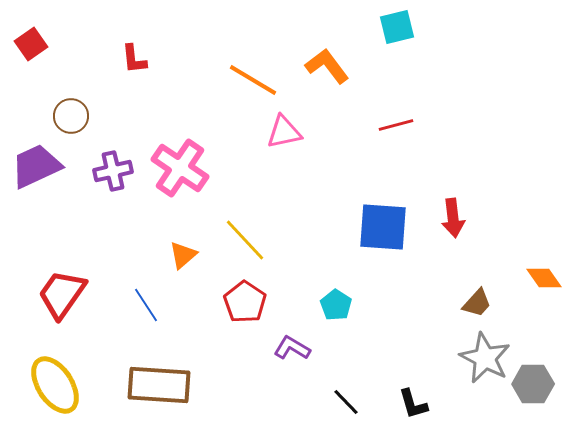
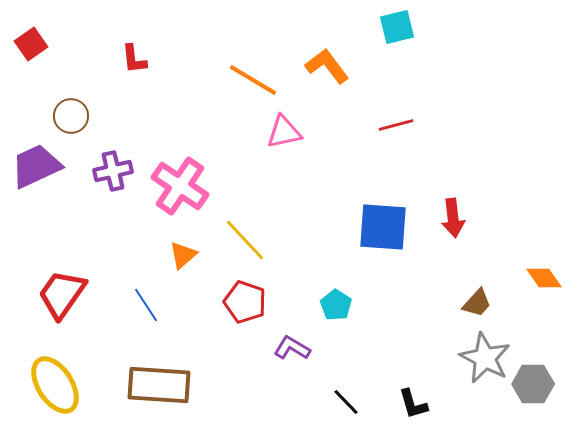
pink cross: moved 18 px down
red pentagon: rotated 15 degrees counterclockwise
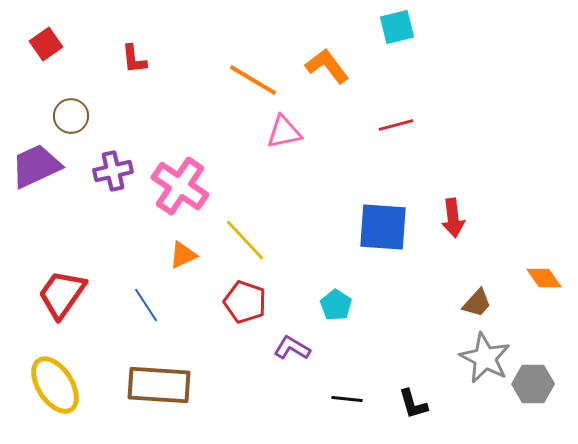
red square: moved 15 px right
orange triangle: rotated 16 degrees clockwise
black line: moved 1 px right, 3 px up; rotated 40 degrees counterclockwise
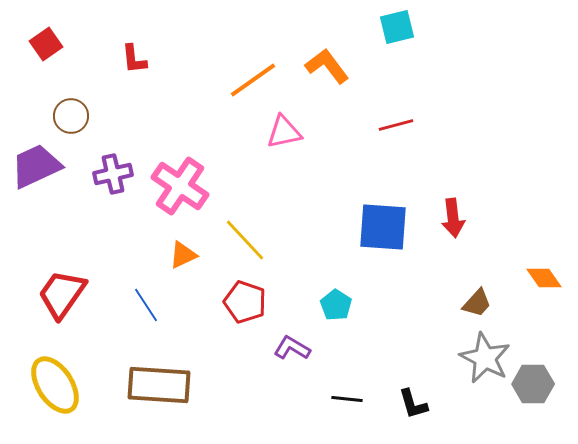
orange line: rotated 66 degrees counterclockwise
purple cross: moved 3 px down
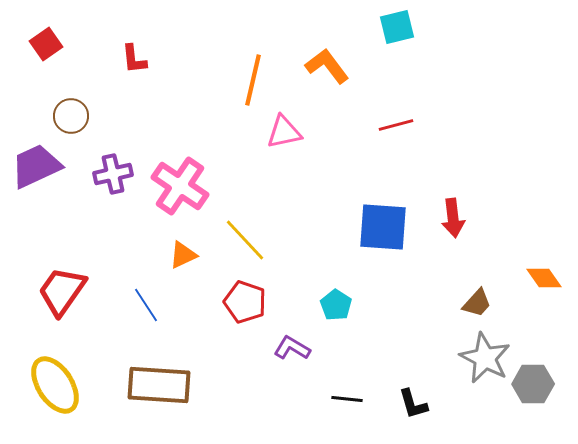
orange line: rotated 42 degrees counterclockwise
red trapezoid: moved 3 px up
